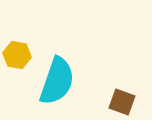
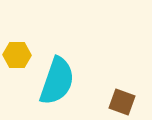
yellow hexagon: rotated 8 degrees counterclockwise
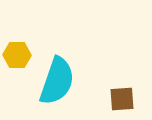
brown square: moved 3 px up; rotated 24 degrees counterclockwise
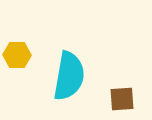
cyan semicircle: moved 12 px right, 5 px up; rotated 9 degrees counterclockwise
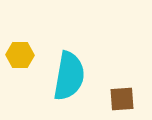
yellow hexagon: moved 3 px right
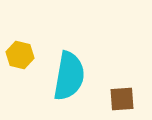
yellow hexagon: rotated 12 degrees clockwise
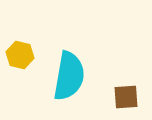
brown square: moved 4 px right, 2 px up
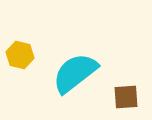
cyan semicircle: moved 6 px right, 3 px up; rotated 138 degrees counterclockwise
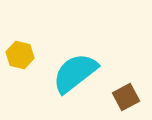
brown square: rotated 24 degrees counterclockwise
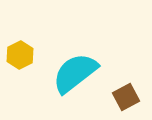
yellow hexagon: rotated 20 degrees clockwise
